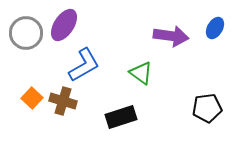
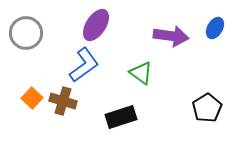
purple ellipse: moved 32 px right
blue L-shape: rotated 6 degrees counterclockwise
black pentagon: rotated 24 degrees counterclockwise
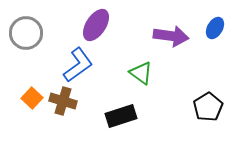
blue L-shape: moved 6 px left
black pentagon: moved 1 px right, 1 px up
black rectangle: moved 1 px up
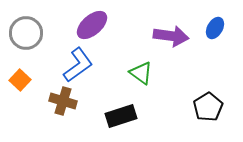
purple ellipse: moved 4 px left; rotated 16 degrees clockwise
orange square: moved 12 px left, 18 px up
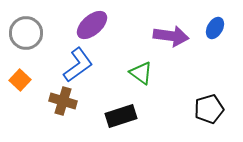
black pentagon: moved 1 px right, 2 px down; rotated 16 degrees clockwise
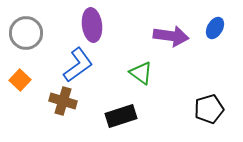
purple ellipse: rotated 56 degrees counterclockwise
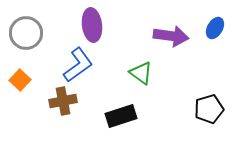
brown cross: rotated 28 degrees counterclockwise
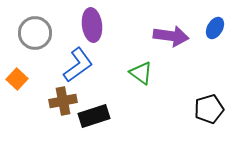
gray circle: moved 9 px right
orange square: moved 3 px left, 1 px up
black rectangle: moved 27 px left
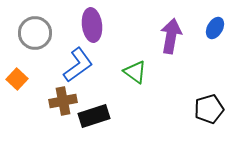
purple arrow: rotated 88 degrees counterclockwise
green triangle: moved 6 px left, 1 px up
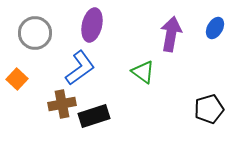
purple ellipse: rotated 20 degrees clockwise
purple arrow: moved 2 px up
blue L-shape: moved 2 px right, 3 px down
green triangle: moved 8 px right
brown cross: moved 1 px left, 3 px down
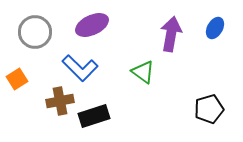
purple ellipse: rotated 52 degrees clockwise
gray circle: moved 1 px up
blue L-shape: rotated 81 degrees clockwise
orange square: rotated 15 degrees clockwise
brown cross: moved 2 px left, 3 px up
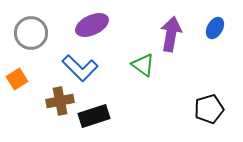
gray circle: moved 4 px left, 1 px down
green triangle: moved 7 px up
